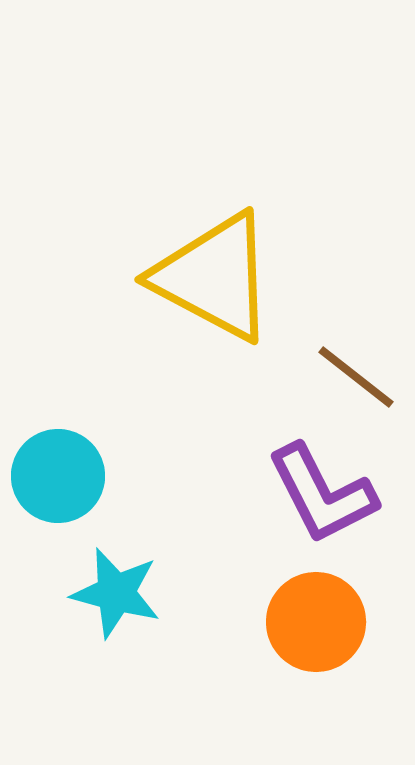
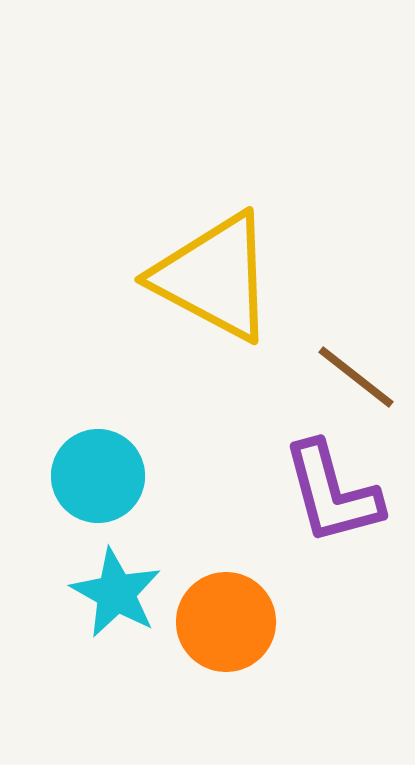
cyan circle: moved 40 px right
purple L-shape: moved 10 px right, 1 px up; rotated 12 degrees clockwise
cyan star: rotated 14 degrees clockwise
orange circle: moved 90 px left
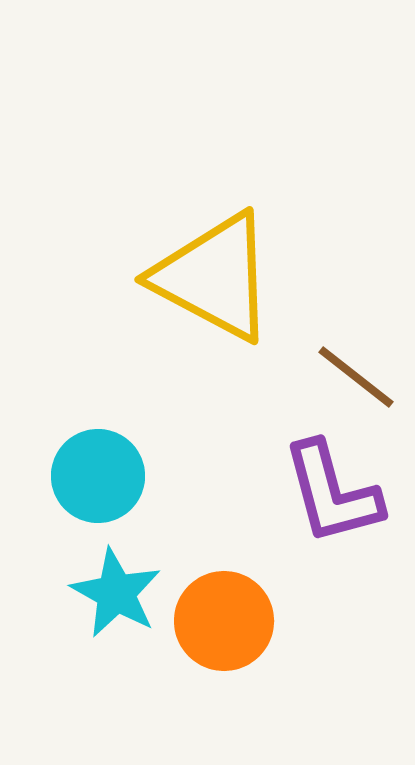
orange circle: moved 2 px left, 1 px up
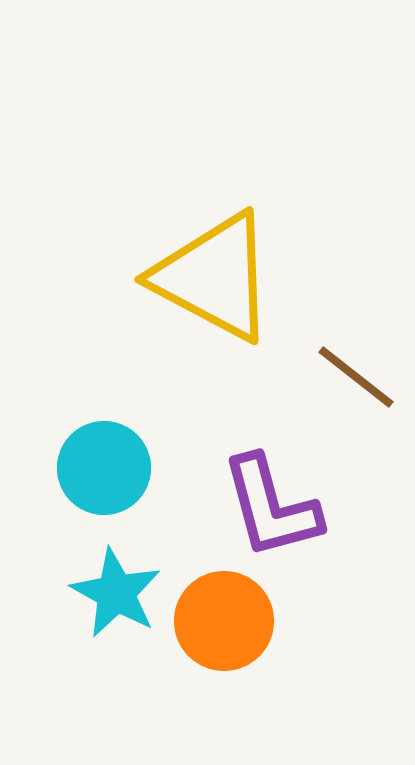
cyan circle: moved 6 px right, 8 px up
purple L-shape: moved 61 px left, 14 px down
